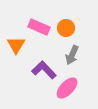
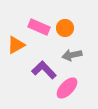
orange circle: moved 1 px left
orange triangle: rotated 30 degrees clockwise
gray arrow: rotated 54 degrees clockwise
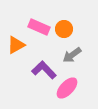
orange circle: moved 1 px left, 1 px down
gray arrow: rotated 24 degrees counterclockwise
